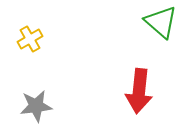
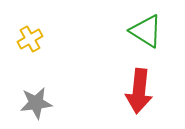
green triangle: moved 15 px left, 9 px down; rotated 9 degrees counterclockwise
gray star: moved 3 px up
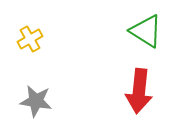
gray star: moved 2 px up; rotated 16 degrees clockwise
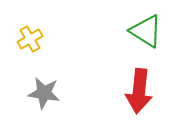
gray star: moved 8 px right, 8 px up
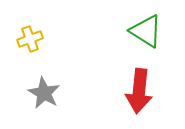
yellow cross: rotated 10 degrees clockwise
gray star: rotated 20 degrees clockwise
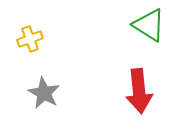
green triangle: moved 3 px right, 6 px up
red arrow: rotated 12 degrees counterclockwise
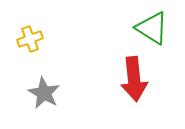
green triangle: moved 3 px right, 3 px down
red arrow: moved 5 px left, 12 px up
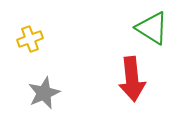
red arrow: moved 2 px left
gray star: rotated 20 degrees clockwise
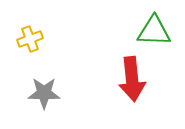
green triangle: moved 2 px right, 3 px down; rotated 30 degrees counterclockwise
gray star: rotated 24 degrees clockwise
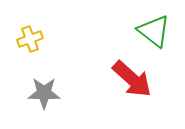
green triangle: rotated 36 degrees clockwise
red arrow: rotated 42 degrees counterclockwise
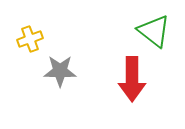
red arrow: rotated 48 degrees clockwise
gray star: moved 16 px right, 22 px up
